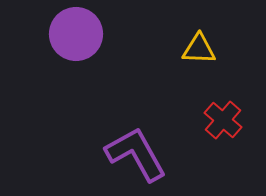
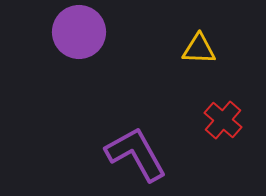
purple circle: moved 3 px right, 2 px up
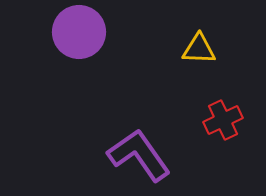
red cross: rotated 24 degrees clockwise
purple L-shape: moved 3 px right, 1 px down; rotated 6 degrees counterclockwise
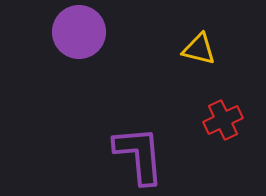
yellow triangle: rotated 12 degrees clockwise
purple L-shape: rotated 30 degrees clockwise
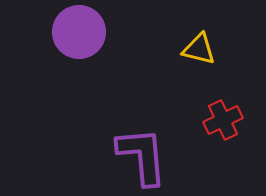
purple L-shape: moved 3 px right, 1 px down
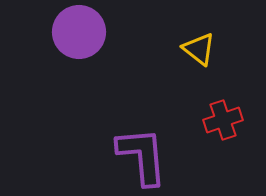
yellow triangle: rotated 24 degrees clockwise
red cross: rotated 6 degrees clockwise
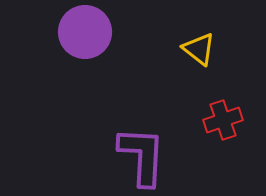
purple circle: moved 6 px right
purple L-shape: rotated 8 degrees clockwise
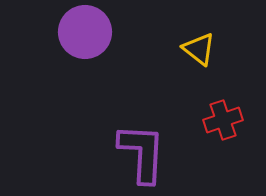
purple L-shape: moved 3 px up
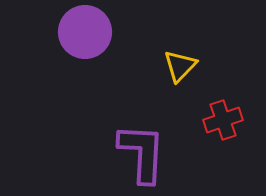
yellow triangle: moved 19 px left, 17 px down; rotated 36 degrees clockwise
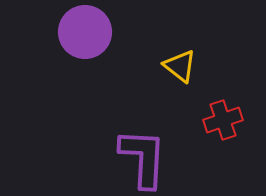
yellow triangle: rotated 36 degrees counterclockwise
purple L-shape: moved 1 px right, 5 px down
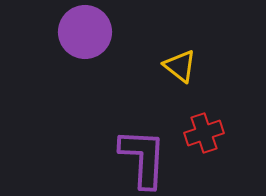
red cross: moved 19 px left, 13 px down
